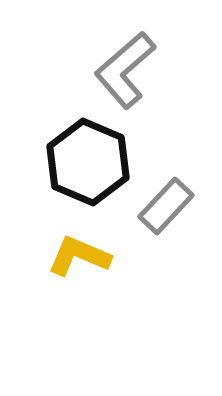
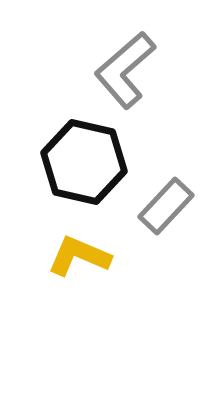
black hexagon: moved 4 px left; rotated 10 degrees counterclockwise
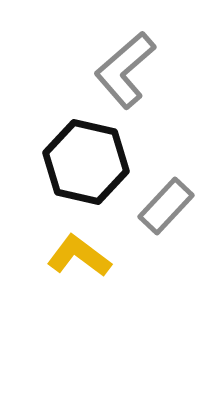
black hexagon: moved 2 px right
yellow L-shape: rotated 14 degrees clockwise
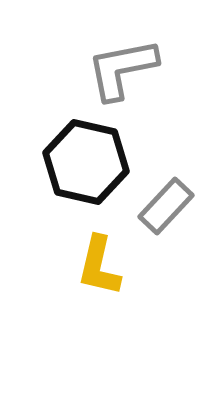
gray L-shape: moved 3 px left, 1 px up; rotated 30 degrees clockwise
yellow L-shape: moved 20 px right, 10 px down; rotated 114 degrees counterclockwise
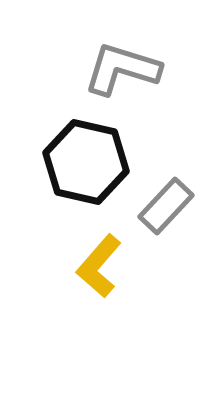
gray L-shape: rotated 28 degrees clockwise
yellow L-shape: rotated 28 degrees clockwise
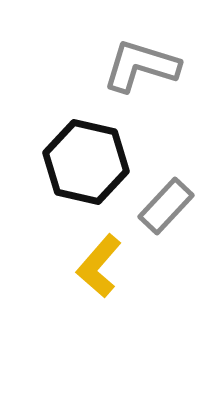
gray L-shape: moved 19 px right, 3 px up
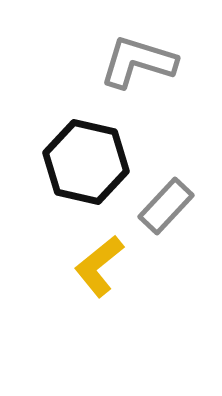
gray L-shape: moved 3 px left, 4 px up
yellow L-shape: rotated 10 degrees clockwise
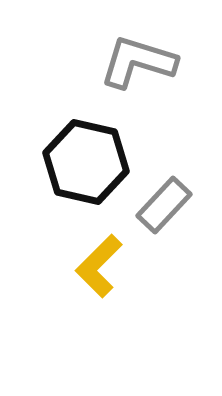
gray rectangle: moved 2 px left, 1 px up
yellow L-shape: rotated 6 degrees counterclockwise
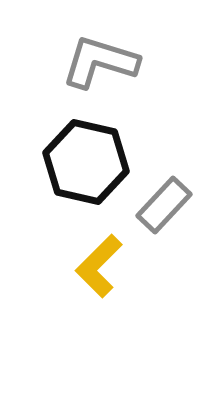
gray L-shape: moved 38 px left
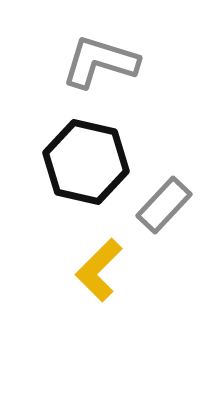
yellow L-shape: moved 4 px down
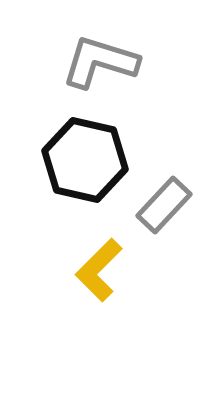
black hexagon: moved 1 px left, 2 px up
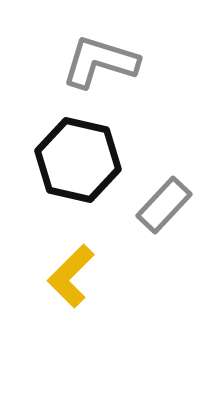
black hexagon: moved 7 px left
yellow L-shape: moved 28 px left, 6 px down
